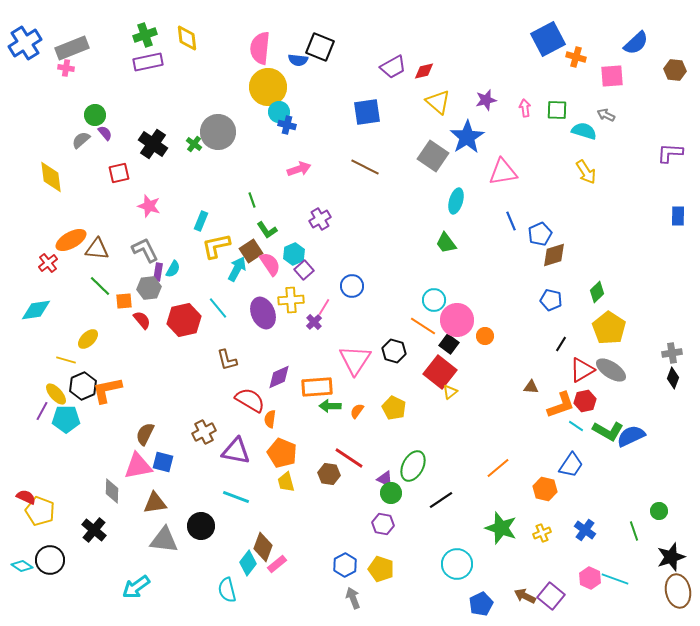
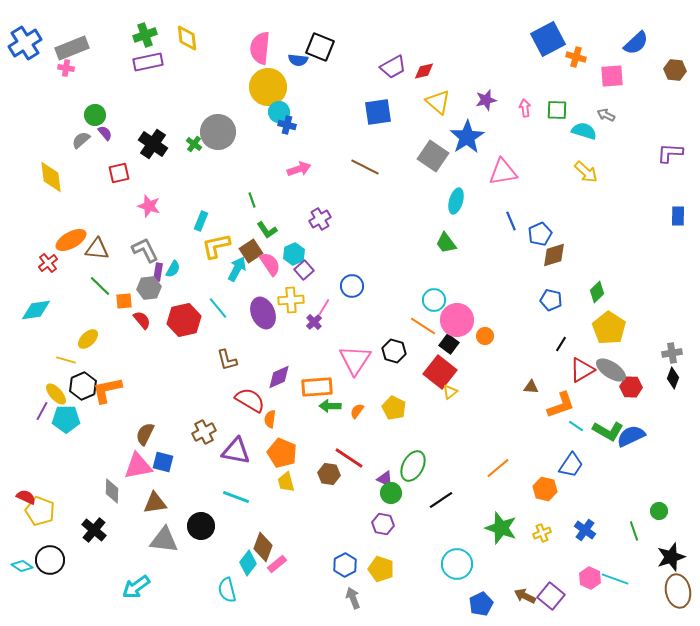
blue square at (367, 112): moved 11 px right
yellow arrow at (586, 172): rotated 15 degrees counterclockwise
red hexagon at (585, 401): moved 46 px right, 14 px up; rotated 15 degrees clockwise
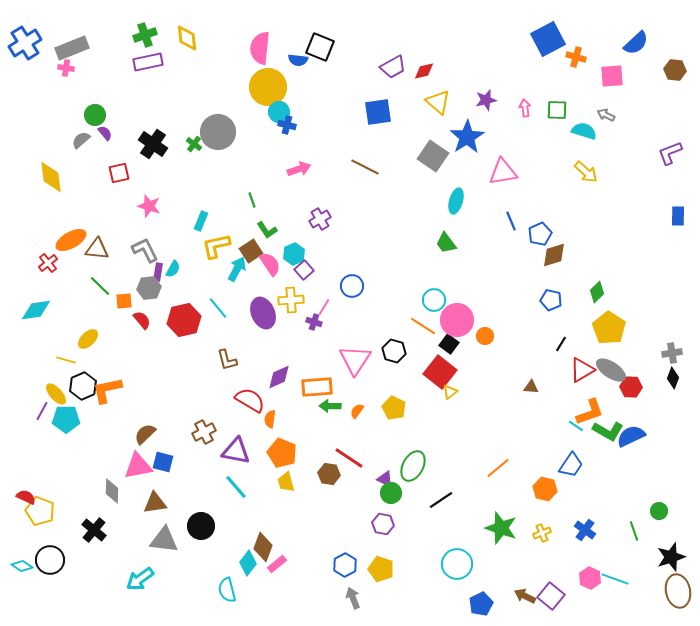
purple L-shape at (670, 153): rotated 24 degrees counterclockwise
purple cross at (314, 322): rotated 28 degrees counterclockwise
orange L-shape at (561, 405): moved 29 px right, 7 px down
brown semicircle at (145, 434): rotated 20 degrees clockwise
cyan line at (236, 497): moved 10 px up; rotated 28 degrees clockwise
cyan arrow at (136, 587): moved 4 px right, 8 px up
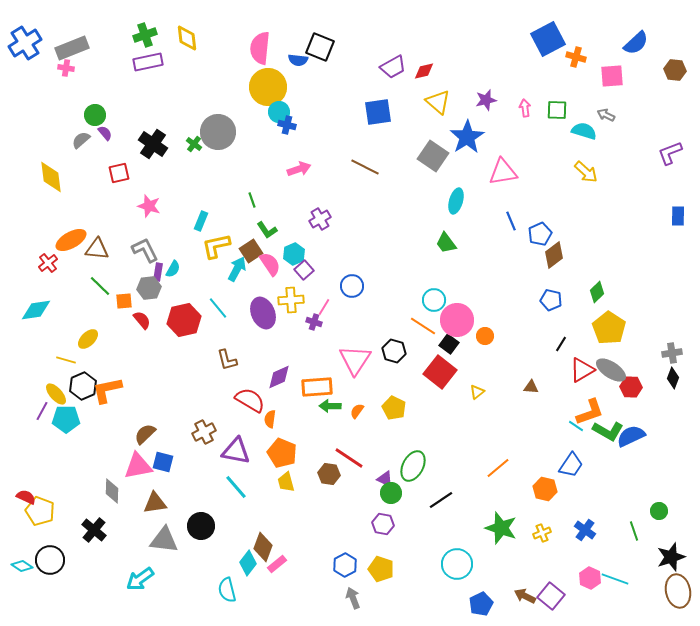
brown diamond at (554, 255): rotated 20 degrees counterclockwise
yellow triangle at (450, 392): moved 27 px right
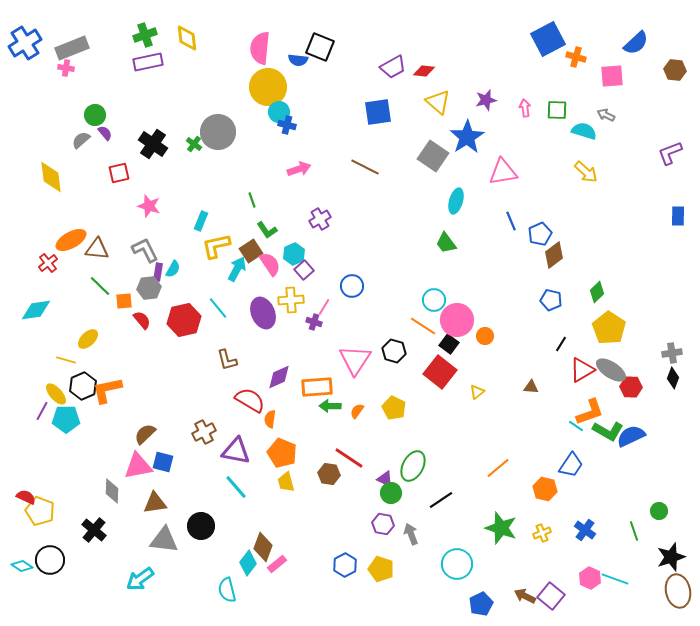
red diamond at (424, 71): rotated 20 degrees clockwise
gray arrow at (353, 598): moved 58 px right, 64 px up
